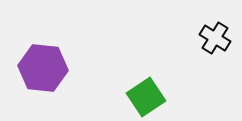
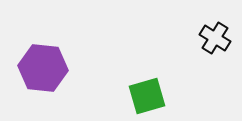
green square: moved 1 px right, 1 px up; rotated 18 degrees clockwise
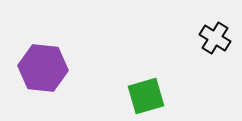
green square: moved 1 px left
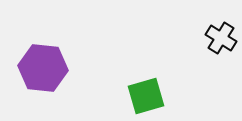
black cross: moved 6 px right
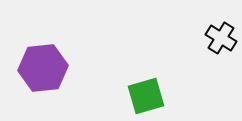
purple hexagon: rotated 12 degrees counterclockwise
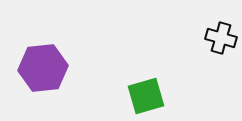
black cross: rotated 16 degrees counterclockwise
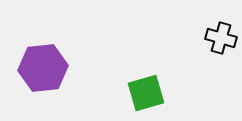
green square: moved 3 px up
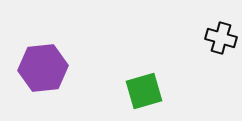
green square: moved 2 px left, 2 px up
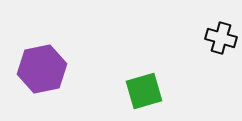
purple hexagon: moved 1 px left, 1 px down; rotated 6 degrees counterclockwise
